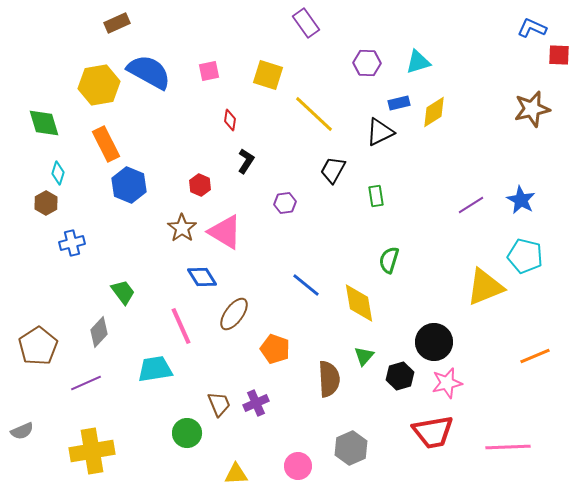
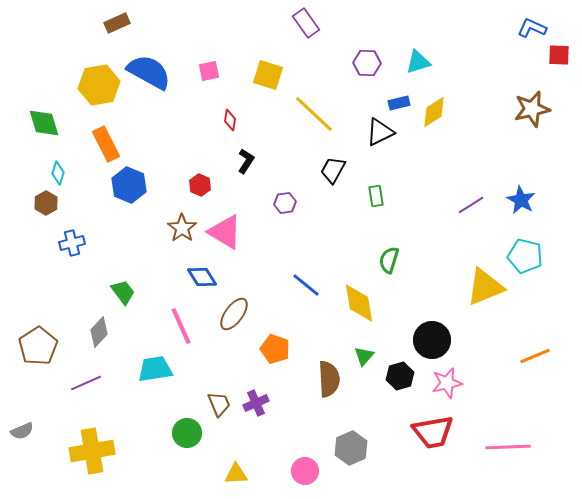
black circle at (434, 342): moved 2 px left, 2 px up
pink circle at (298, 466): moved 7 px right, 5 px down
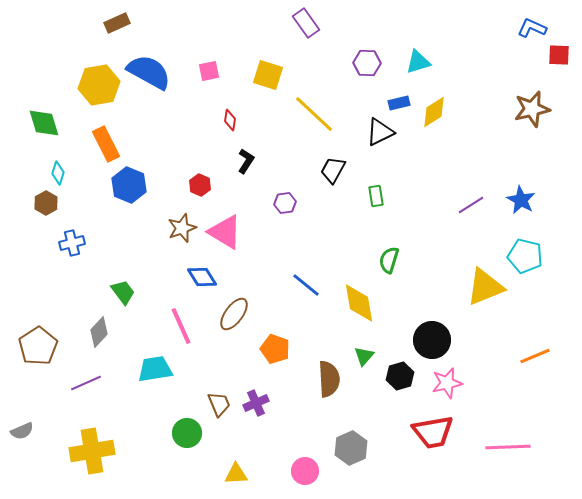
brown star at (182, 228): rotated 16 degrees clockwise
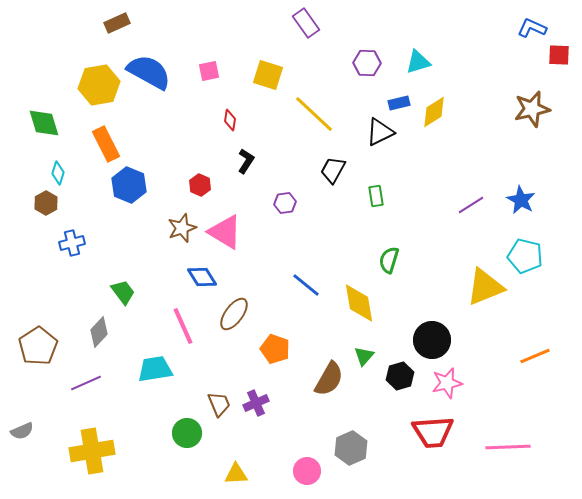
pink line at (181, 326): moved 2 px right
brown semicircle at (329, 379): rotated 33 degrees clockwise
red trapezoid at (433, 432): rotated 6 degrees clockwise
pink circle at (305, 471): moved 2 px right
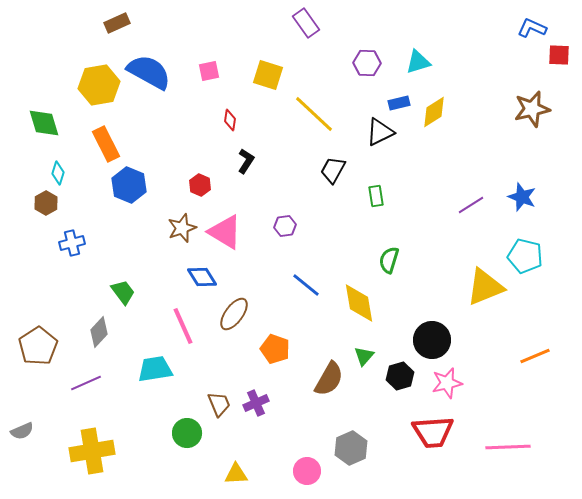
blue star at (521, 200): moved 1 px right, 3 px up; rotated 8 degrees counterclockwise
purple hexagon at (285, 203): moved 23 px down
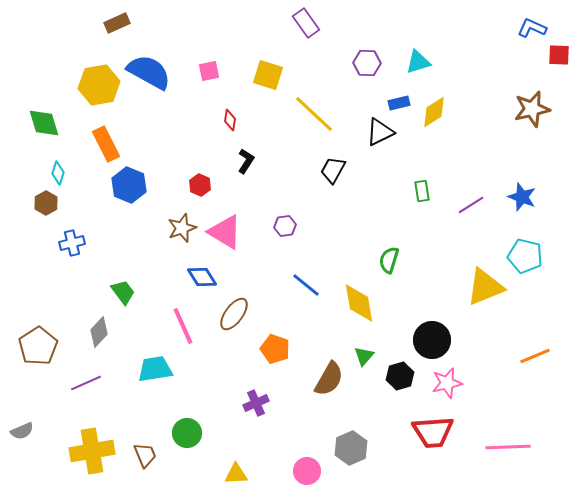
green rectangle at (376, 196): moved 46 px right, 5 px up
brown trapezoid at (219, 404): moved 74 px left, 51 px down
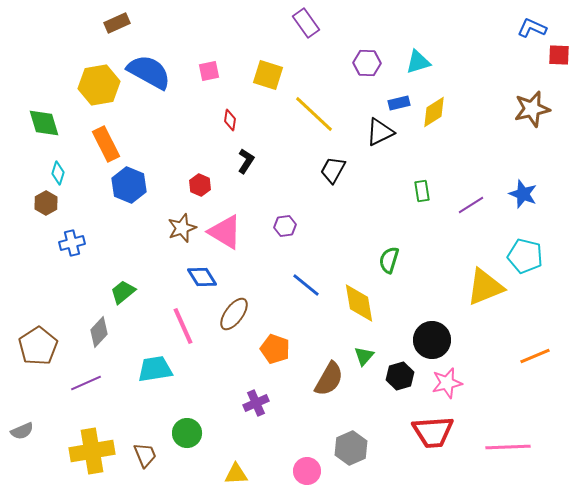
blue star at (522, 197): moved 1 px right, 3 px up
green trapezoid at (123, 292): rotated 92 degrees counterclockwise
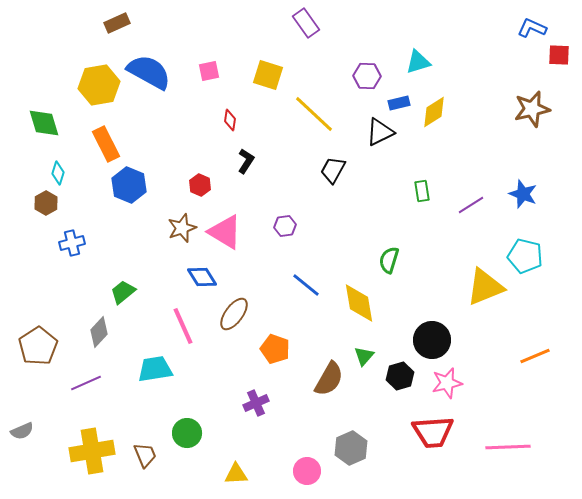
purple hexagon at (367, 63): moved 13 px down
